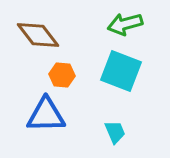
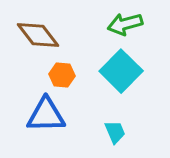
cyan square: rotated 24 degrees clockwise
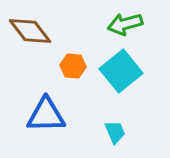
brown diamond: moved 8 px left, 4 px up
cyan square: rotated 6 degrees clockwise
orange hexagon: moved 11 px right, 9 px up
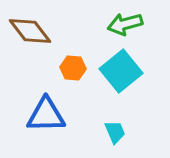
orange hexagon: moved 2 px down
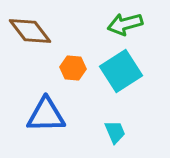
cyan square: rotated 6 degrees clockwise
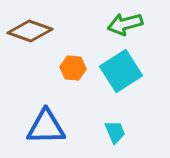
brown diamond: rotated 33 degrees counterclockwise
blue triangle: moved 12 px down
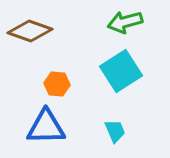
green arrow: moved 2 px up
orange hexagon: moved 16 px left, 16 px down
cyan trapezoid: moved 1 px up
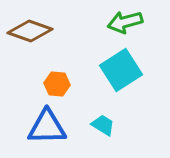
cyan square: moved 1 px up
blue triangle: moved 1 px right
cyan trapezoid: moved 12 px left, 6 px up; rotated 35 degrees counterclockwise
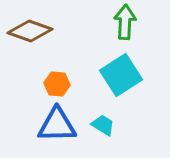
green arrow: rotated 108 degrees clockwise
cyan square: moved 5 px down
blue triangle: moved 10 px right, 2 px up
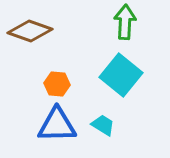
cyan square: rotated 18 degrees counterclockwise
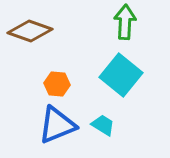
blue triangle: rotated 21 degrees counterclockwise
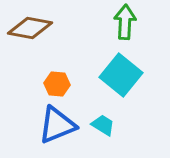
brown diamond: moved 3 px up; rotated 9 degrees counterclockwise
